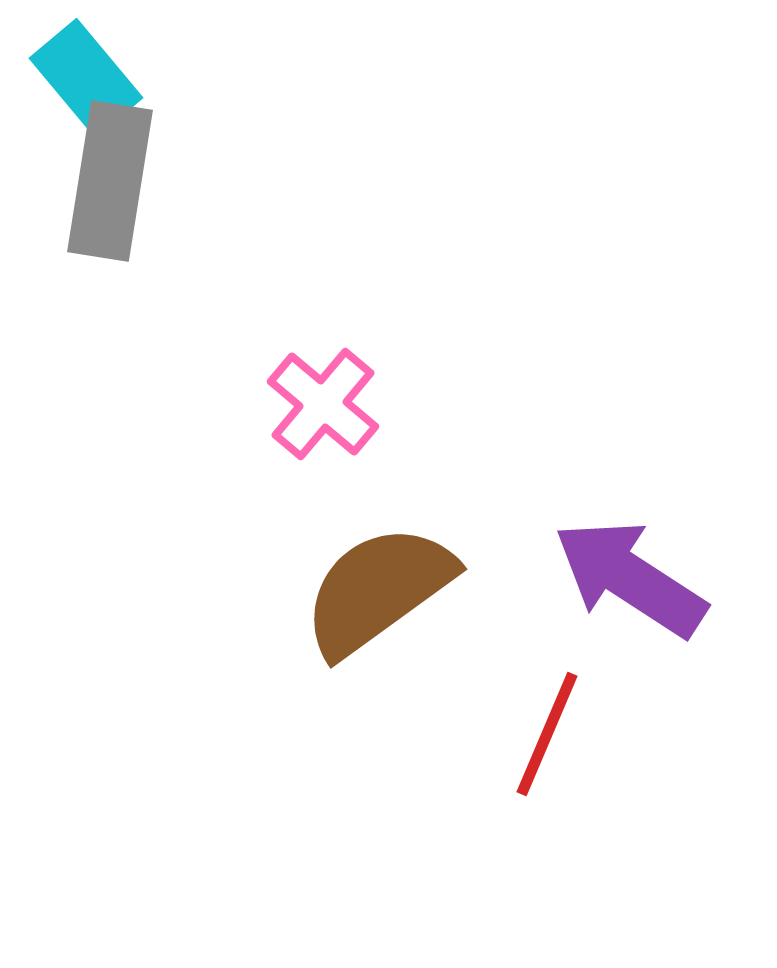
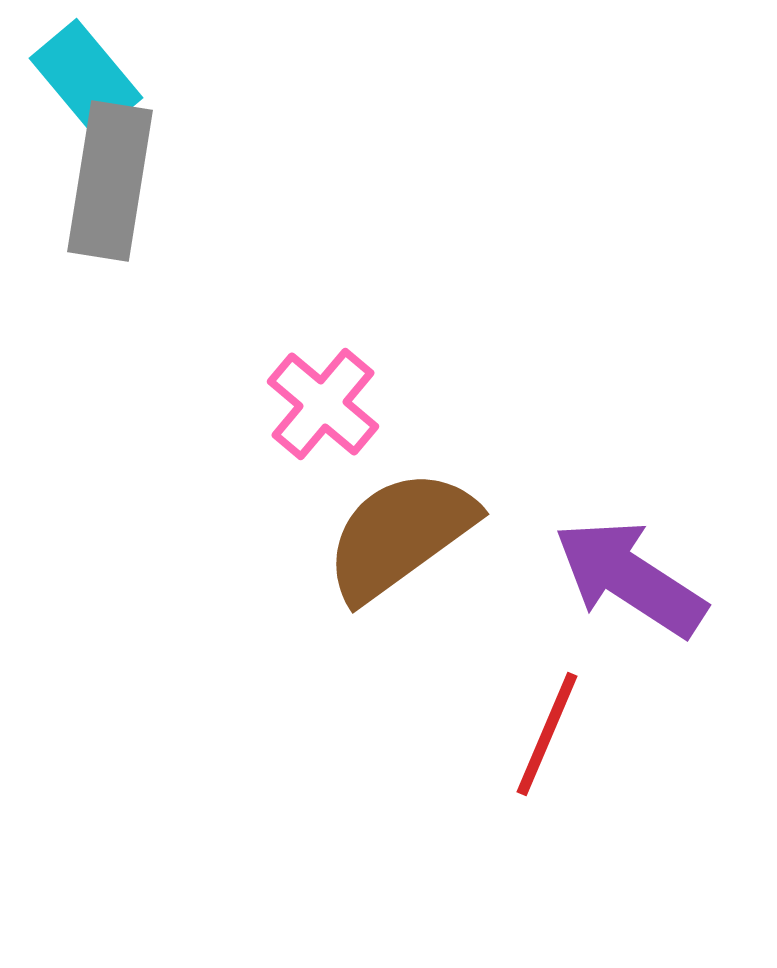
brown semicircle: moved 22 px right, 55 px up
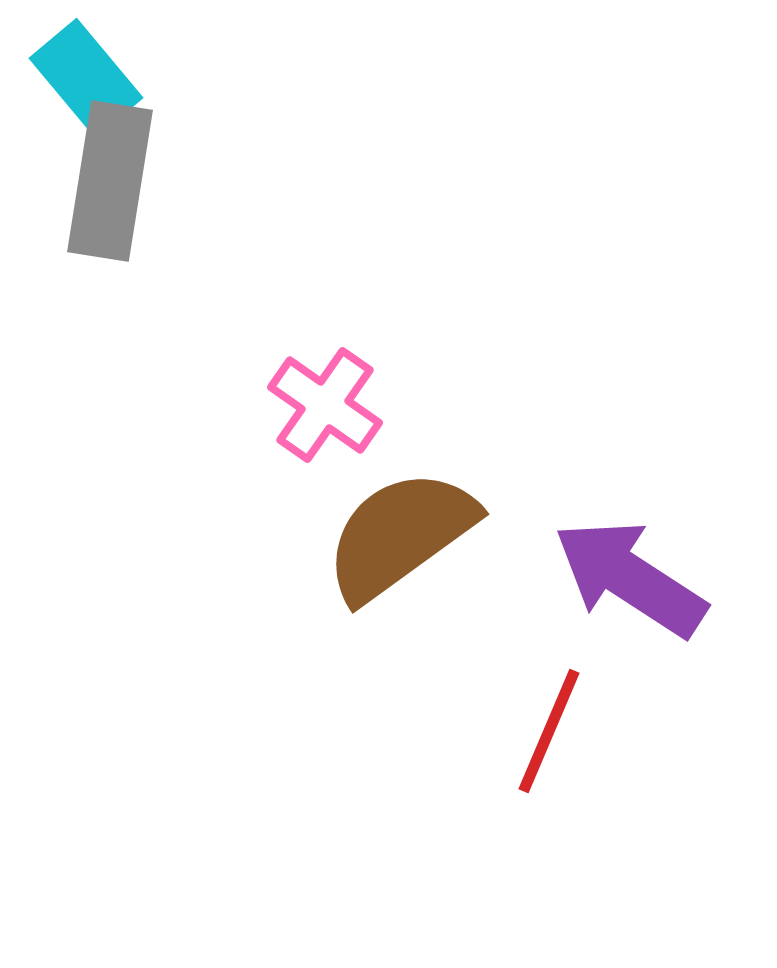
pink cross: moved 2 px right, 1 px down; rotated 5 degrees counterclockwise
red line: moved 2 px right, 3 px up
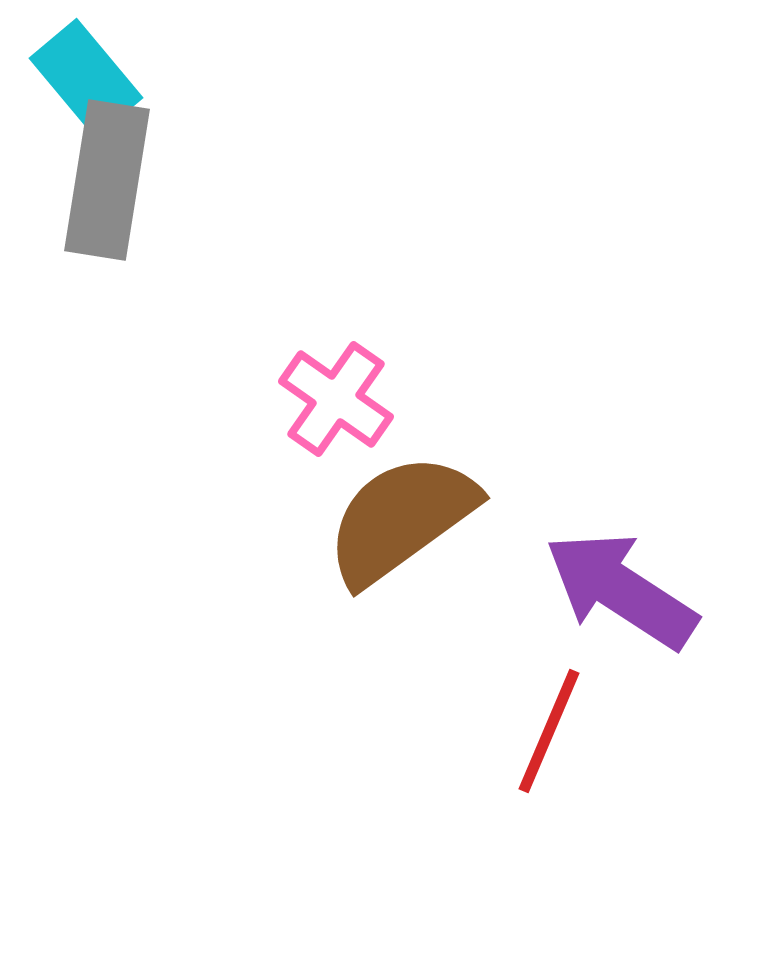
gray rectangle: moved 3 px left, 1 px up
pink cross: moved 11 px right, 6 px up
brown semicircle: moved 1 px right, 16 px up
purple arrow: moved 9 px left, 12 px down
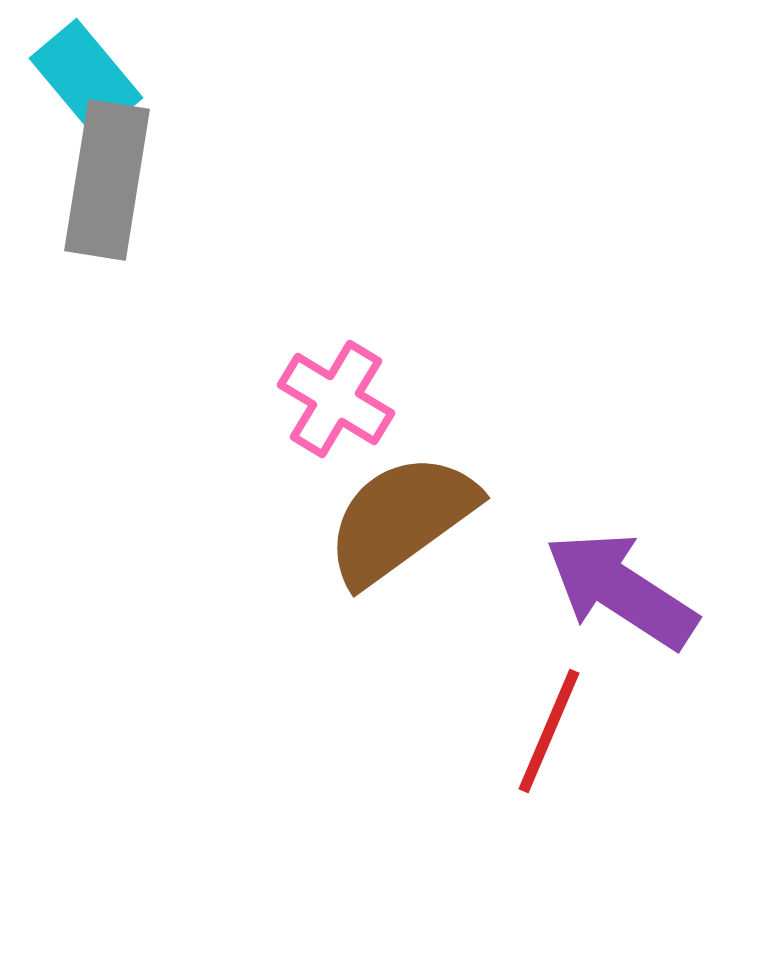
pink cross: rotated 4 degrees counterclockwise
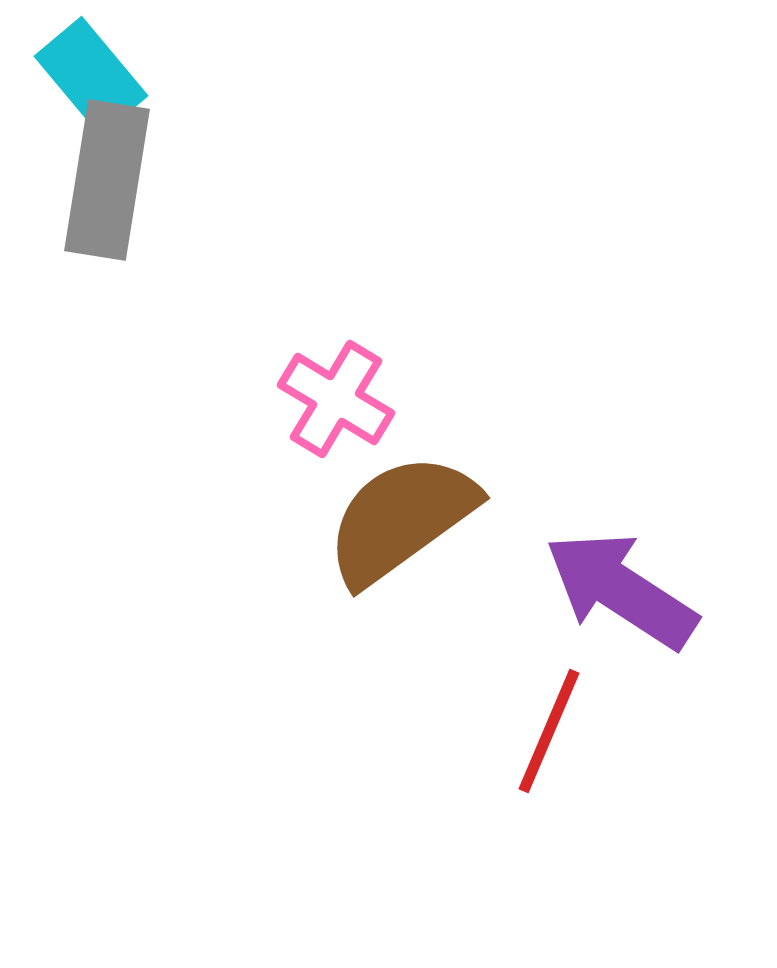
cyan rectangle: moved 5 px right, 2 px up
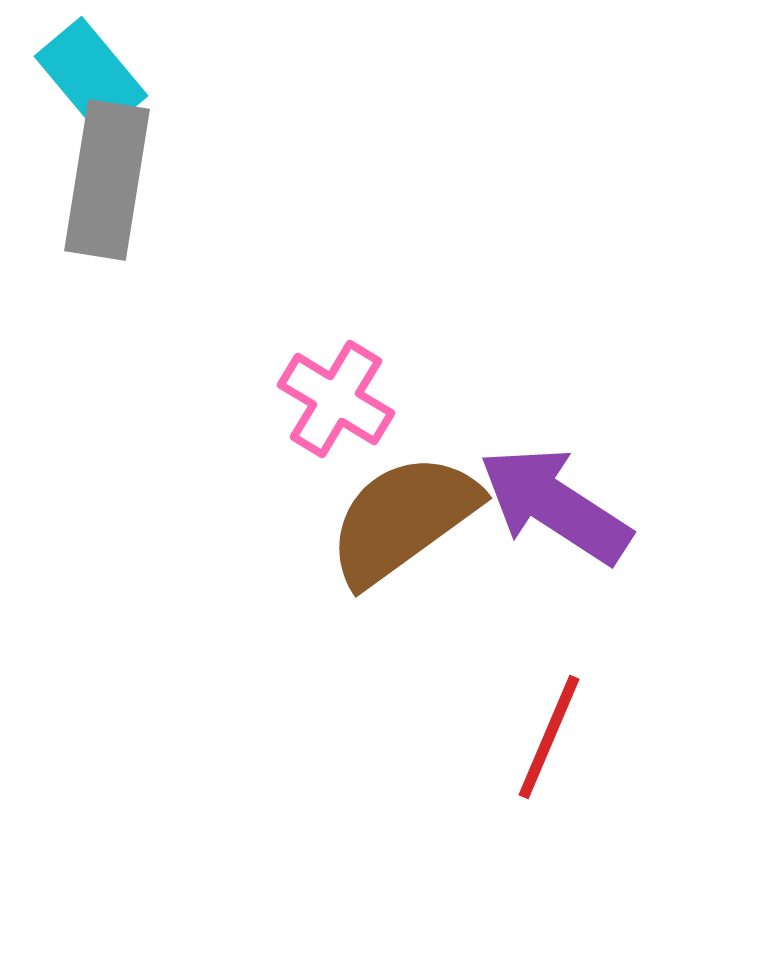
brown semicircle: moved 2 px right
purple arrow: moved 66 px left, 85 px up
red line: moved 6 px down
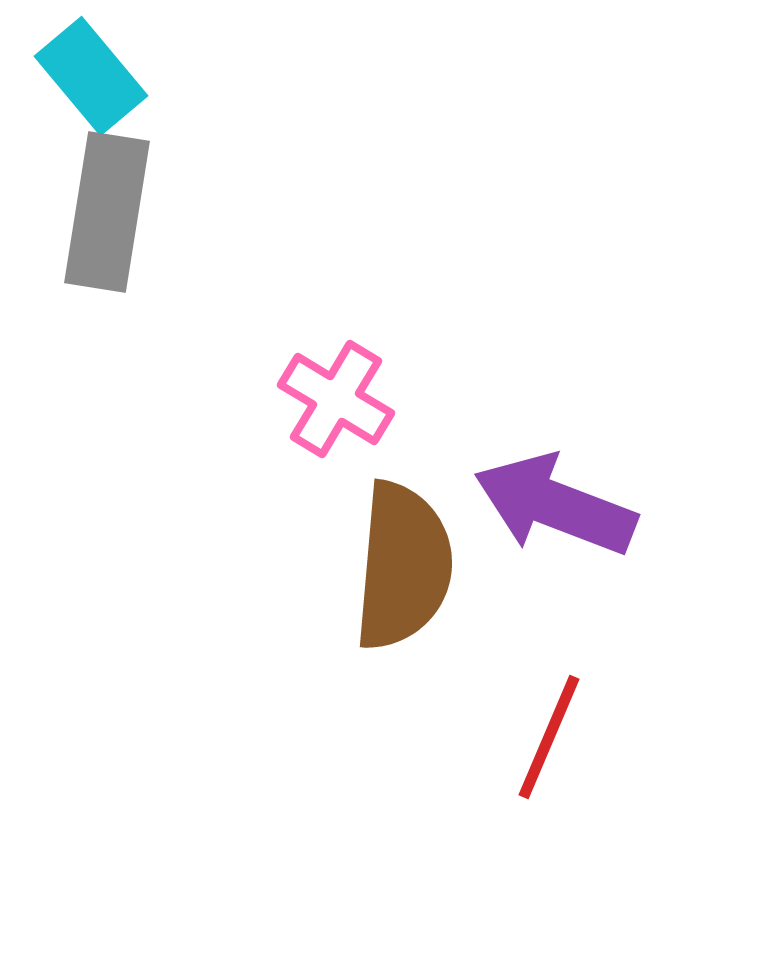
gray rectangle: moved 32 px down
purple arrow: rotated 12 degrees counterclockwise
brown semicircle: moved 47 px down; rotated 131 degrees clockwise
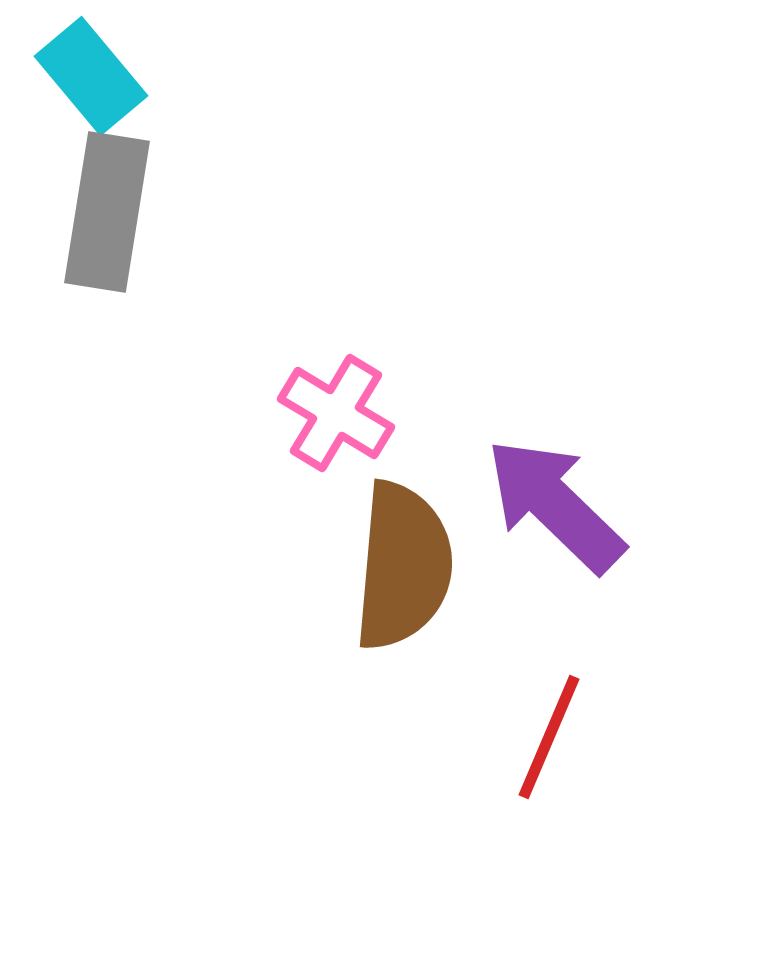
pink cross: moved 14 px down
purple arrow: rotated 23 degrees clockwise
